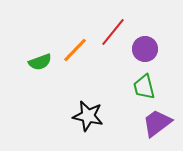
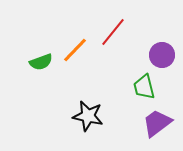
purple circle: moved 17 px right, 6 px down
green semicircle: moved 1 px right
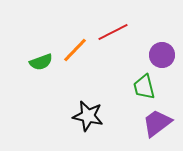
red line: rotated 24 degrees clockwise
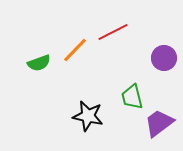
purple circle: moved 2 px right, 3 px down
green semicircle: moved 2 px left, 1 px down
green trapezoid: moved 12 px left, 10 px down
purple trapezoid: moved 2 px right
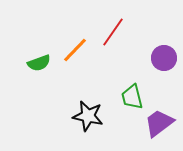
red line: rotated 28 degrees counterclockwise
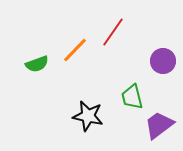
purple circle: moved 1 px left, 3 px down
green semicircle: moved 2 px left, 1 px down
purple trapezoid: moved 2 px down
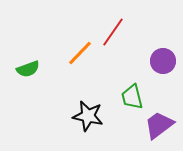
orange line: moved 5 px right, 3 px down
green semicircle: moved 9 px left, 5 px down
